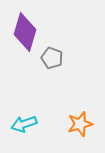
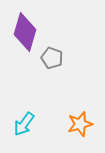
cyan arrow: rotated 35 degrees counterclockwise
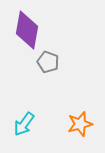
purple diamond: moved 2 px right, 2 px up; rotated 6 degrees counterclockwise
gray pentagon: moved 4 px left, 4 px down
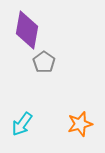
gray pentagon: moved 4 px left; rotated 15 degrees clockwise
cyan arrow: moved 2 px left
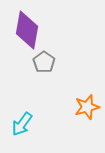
orange star: moved 7 px right, 17 px up
